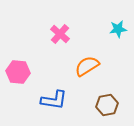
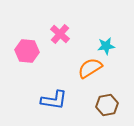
cyan star: moved 12 px left, 17 px down
orange semicircle: moved 3 px right, 2 px down
pink hexagon: moved 9 px right, 21 px up
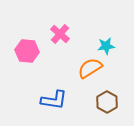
brown hexagon: moved 3 px up; rotated 20 degrees counterclockwise
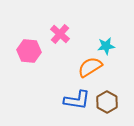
pink hexagon: moved 2 px right
orange semicircle: moved 1 px up
blue L-shape: moved 23 px right
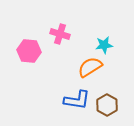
pink cross: rotated 24 degrees counterclockwise
cyan star: moved 2 px left, 1 px up
brown hexagon: moved 3 px down
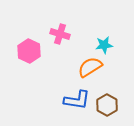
pink hexagon: rotated 20 degrees clockwise
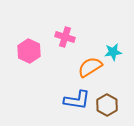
pink cross: moved 5 px right, 3 px down
cyan star: moved 9 px right, 7 px down
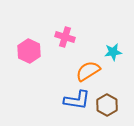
orange semicircle: moved 2 px left, 4 px down
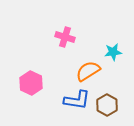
pink hexagon: moved 2 px right, 32 px down
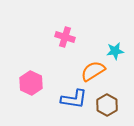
cyan star: moved 2 px right, 1 px up
orange semicircle: moved 5 px right
blue L-shape: moved 3 px left, 1 px up
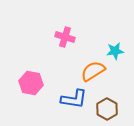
pink hexagon: rotated 15 degrees counterclockwise
brown hexagon: moved 4 px down
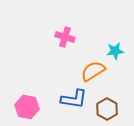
pink hexagon: moved 4 px left, 24 px down
